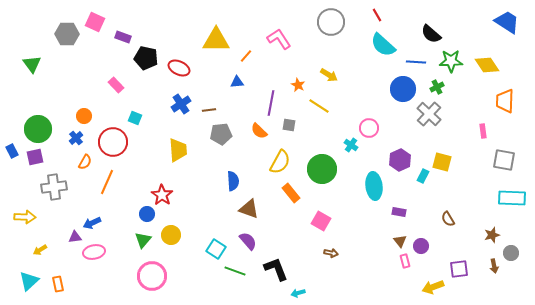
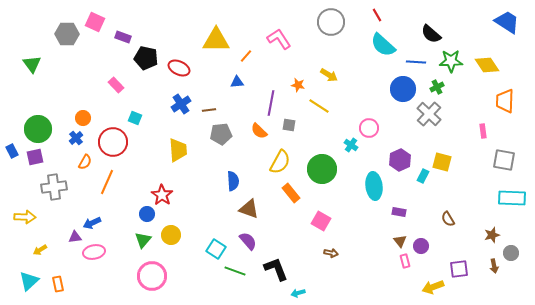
orange star at (298, 85): rotated 16 degrees counterclockwise
orange circle at (84, 116): moved 1 px left, 2 px down
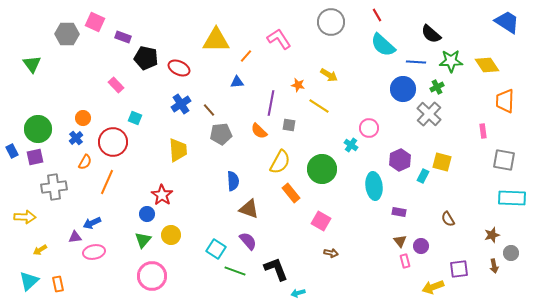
brown line at (209, 110): rotated 56 degrees clockwise
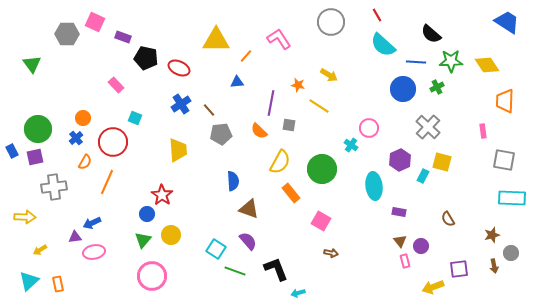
gray cross at (429, 114): moved 1 px left, 13 px down
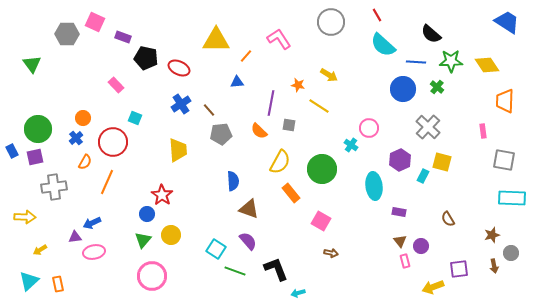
green cross at (437, 87): rotated 24 degrees counterclockwise
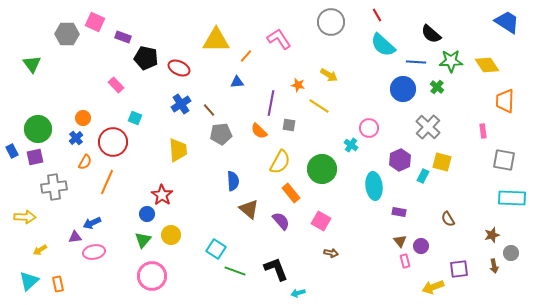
brown triangle at (249, 209): rotated 20 degrees clockwise
purple semicircle at (248, 241): moved 33 px right, 20 px up
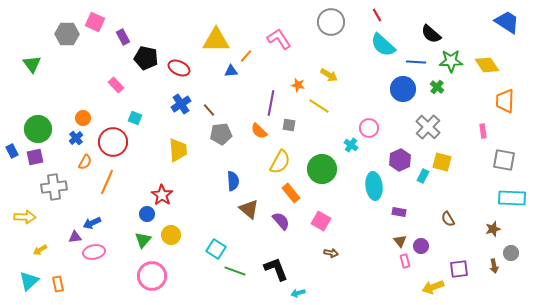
purple rectangle at (123, 37): rotated 42 degrees clockwise
blue triangle at (237, 82): moved 6 px left, 11 px up
brown star at (492, 235): moved 1 px right, 6 px up
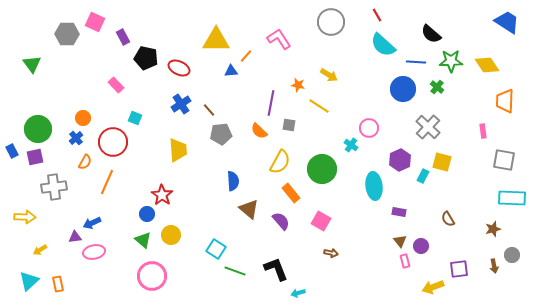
green triangle at (143, 240): rotated 30 degrees counterclockwise
gray circle at (511, 253): moved 1 px right, 2 px down
